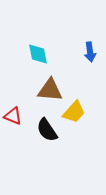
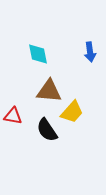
brown triangle: moved 1 px left, 1 px down
yellow trapezoid: moved 2 px left
red triangle: rotated 12 degrees counterclockwise
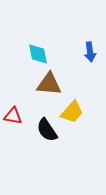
brown triangle: moved 7 px up
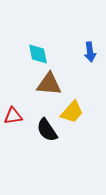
red triangle: rotated 18 degrees counterclockwise
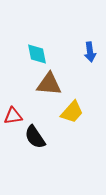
cyan diamond: moved 1 px left
black semicircle: moved 12 px left, 7 px down
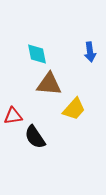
yellow trapezoid: moved 2 px right, 3 px up
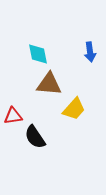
cyan diamond: moved 1 px right
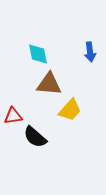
yellow trapezoid: moved 4 px left, 1 px down
black semicircle: rotated 15 degrees counterclockwise
